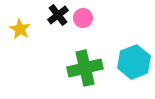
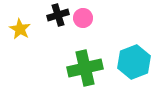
black cross: rotated 20 degrees clockwise
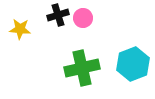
yellow star: rotated 25 degrees counterclockwise
cyan hexagon: moved 1 px left, 2 px down
green cross: moved 3 px left
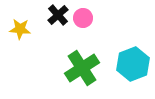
black cross: rotated 25 degrees counterclockwise
green cross: rotated 20 degrees counterclockwise
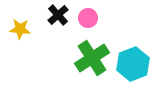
pink circle: moved 5 px right
green cross: moved 10 px right, 10 px up
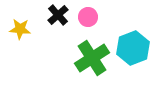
pink circle: moved 1 px up
cyan hexagon: moved 16 px up
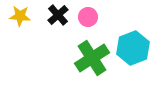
yellow star: moved 13 px up
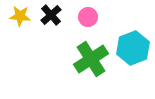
black cross: moved 7 px left
green cross: moved 1 px left, 1 px down
